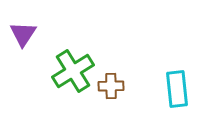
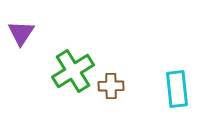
purple triangle: moved 2 px left, 1 px up
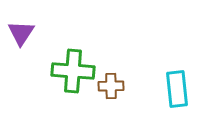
green cross: rotated 36 degrees clockwise
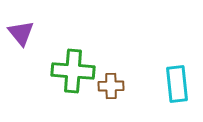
purple triangle: rotated 12 degrees counterclockwise
cyan rectangle: moved 5 px up
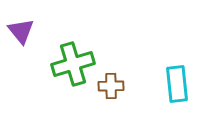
purple triangle: moved 2 px up
green cross: moved 7 px up; rotated 21 degrees counterclockwise
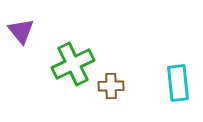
green cross: rotated 9 degrees counterclockwise
cyan rectangle: moved 1 px right, 1 px up
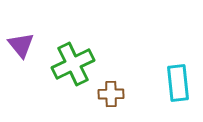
purple triangle: moved 14 px down
brown cross: moved 8 px down
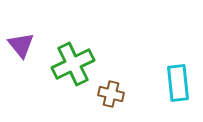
brown cross: rotated 15 degrees clockwise
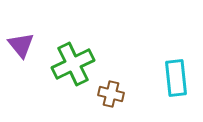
cyan rectangle: moved 2 px left, 5 px up
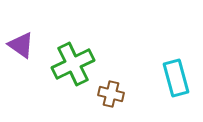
purple triangle: rotated 16 degrees counterclockwise
cyan rectangle: rotated 9 degrees counterclockwise
